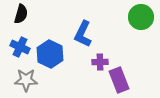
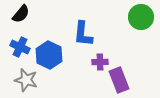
black semicircle: rotated 24 degrees clockwise
blue L-shape: rotated 20 degrees counterclockwise
blue hexagon: moved 1 px left, 1 px down
gray star: rotated 15 degrees clockwise
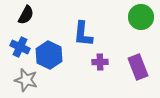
black semicircle: moved 5 px right, 1 px down; rotated 12 degrees counterclockwise
purple rectangle: moved 19 px right, 13 px up
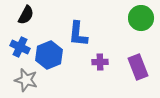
green circle: moved 1 px down
blue L-shape: moved 5 px left
blue hexagon: rotated 12 degrees clockwise
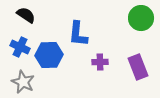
black semicircle: rotated 84 degrees counterclockwise
blue hexagon: rotated 20 degrees clockwise
gray star: moved 3 px left, 2 px down; rotated 10 degrees clockwise
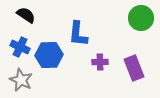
purple rectangle: moved 4 px left, 1 px down
gray star: moved 2 px left, 2 px up
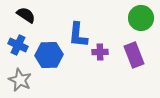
blue L-shape: moved 1 px down
blue cross: moved 2 px left, 2 px up
purple cross: moved 10 px up
purple rectangle: moved 13 px up
gray star: moved 1 px left
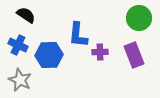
green circle: moved 2 px left
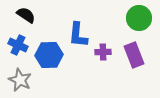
purple cross: moved 3 px right
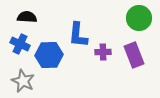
black semicircle: moved 1 px right, 2 px down; rotated 30 degrees counterclockwise
blue cross: moved 2 px right, 1 px up
gray star: moved 3 px right, 1 px down
